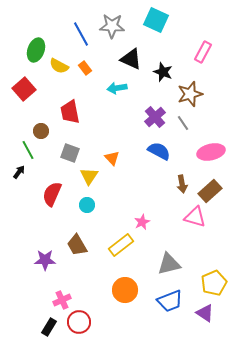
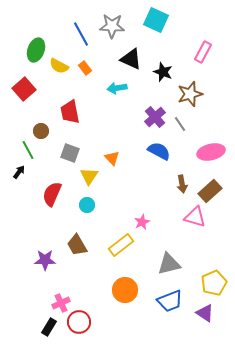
gray line: moved 3 px left, 1 px down
pink cross: moved 1 px left, 3 px down
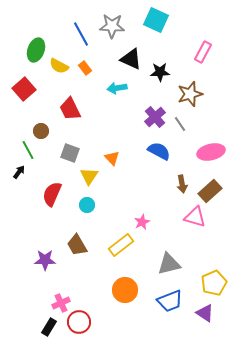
black star: moved 3 px left; rotated 24 degrees counterclockwise
red trapezoid: moved 3 px up; rotated 15 degrees counterclockwise
